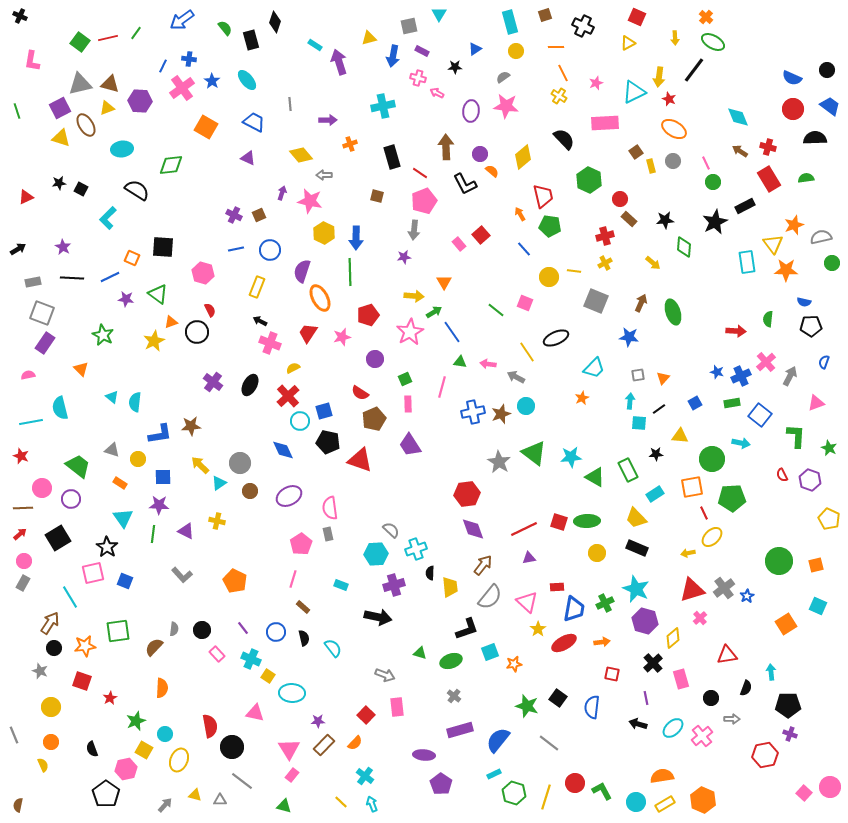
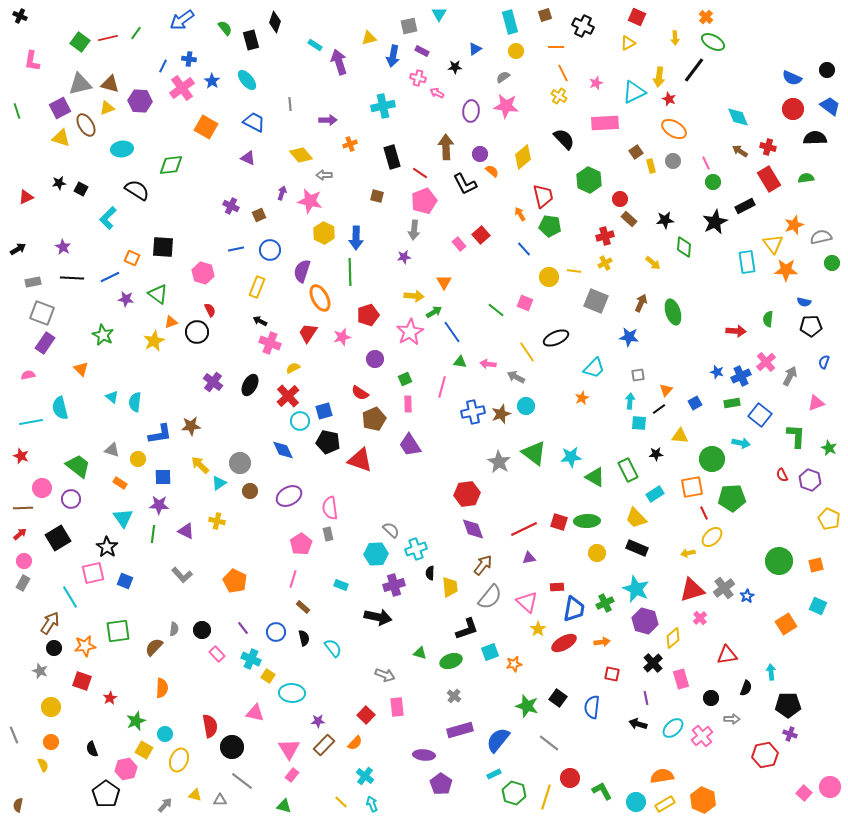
purple cross at (234, 215): moved 3 px left, 9 px up
orange triangle at (663, 378): moved 3 px right, 12 px down
red circle at (575, 783): moved 5 px left, 5 px up
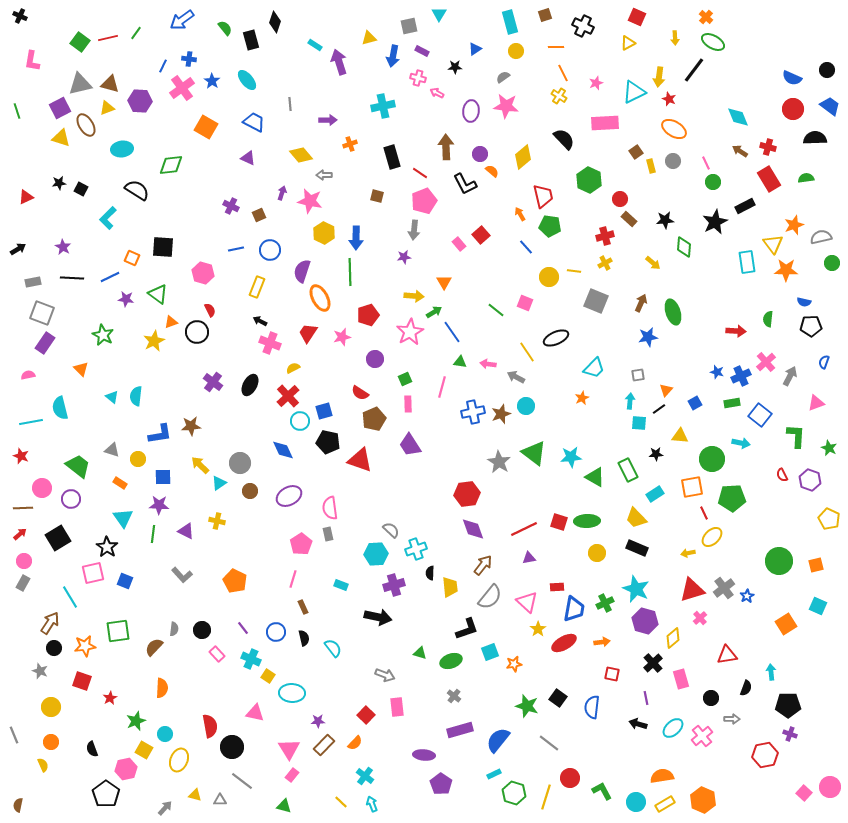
blue line at (524, 249): moved 2 px right, 2 px up
blue star at (629, 337): moved 19 px right; rotated 18 degrees counterclockwise
cyan semicircle at (135, 402): moved 1 px right, 6 px up
brown rectangle at (303, 607): rotated 24 degrees clockwise
gray arrow at (165, 805): moved 3 px down
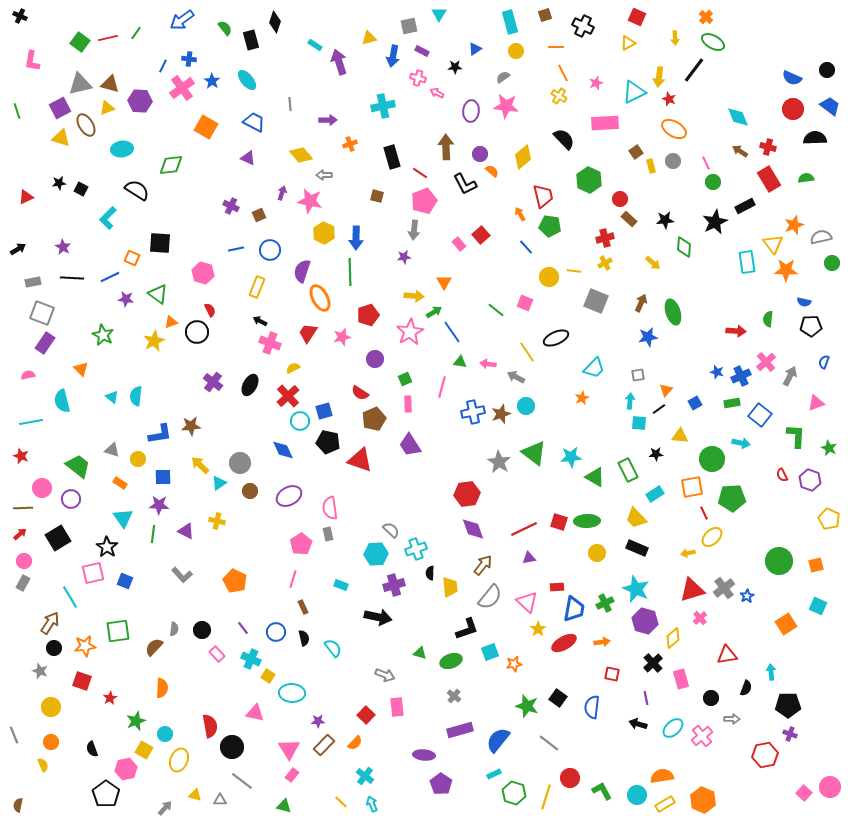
red cross at (605, 236): moved 2 px down
black square at (163, 247): moved 3 px left, 4 px up
cyan semicircle at (60, 408): moved 2 px right, 7 px up
cyan circle at (636, 802): moved 1 px right, 7 px up
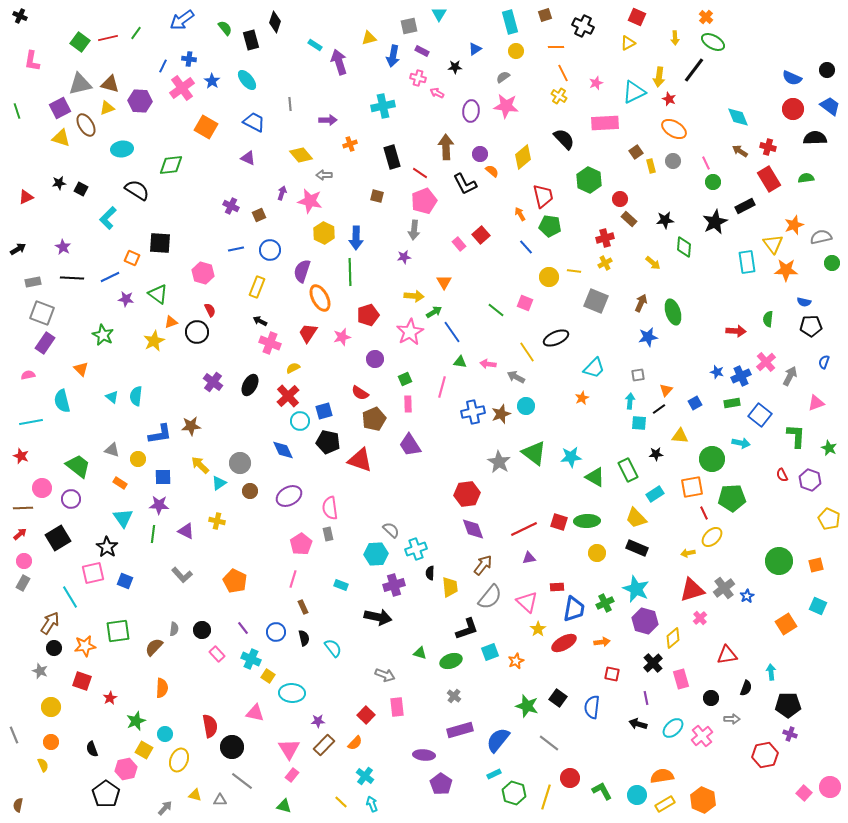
orange star at (514, 664): moved 2 px right, 3 px up; rotated 14 degrees counterclockwise
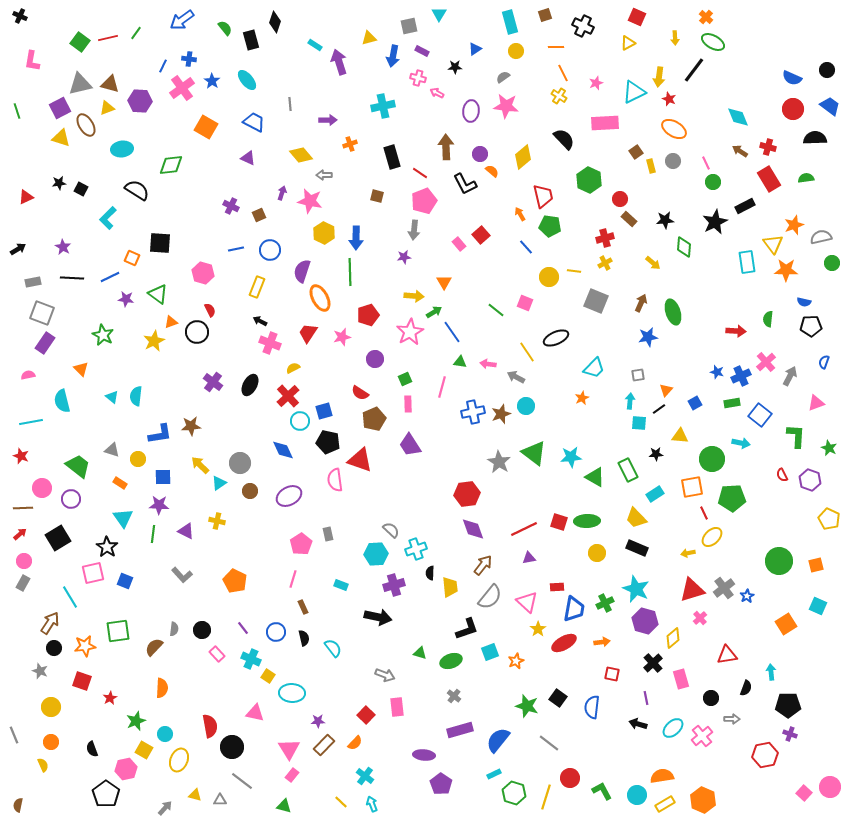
pink semicircle at (330, 508): moved 5 px right, 28 px up
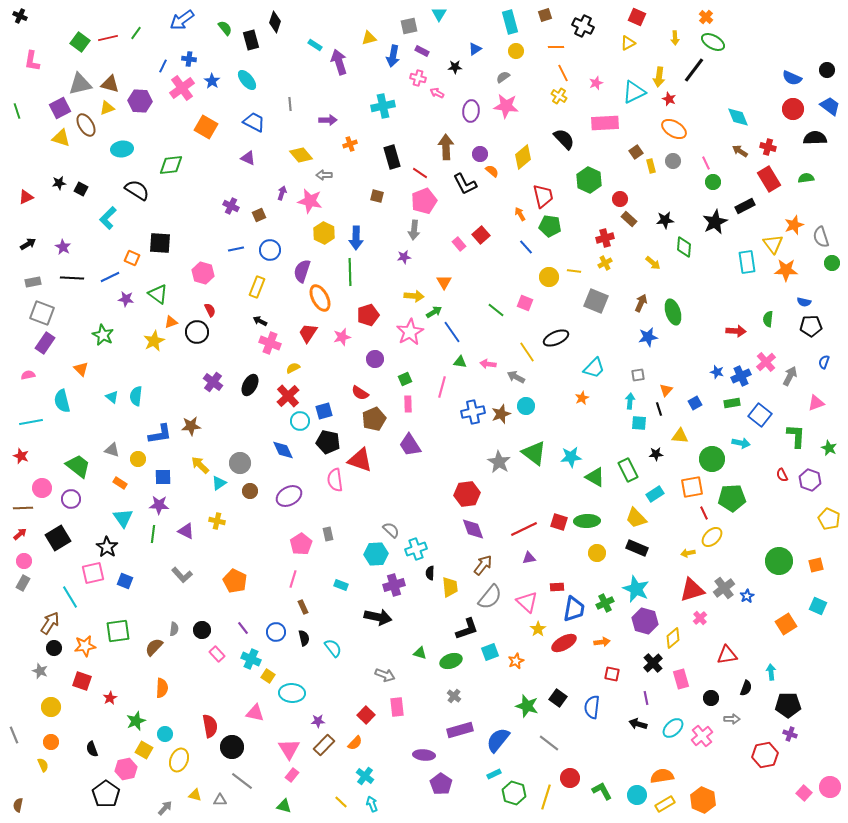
gray semicircle at (821, 237): rotated 95 degrees counterclockwise
black arrow at (18, 249): moved 10 px right, 5 px up
black line at (659, 409): rotated 72 degrees counterclockwise
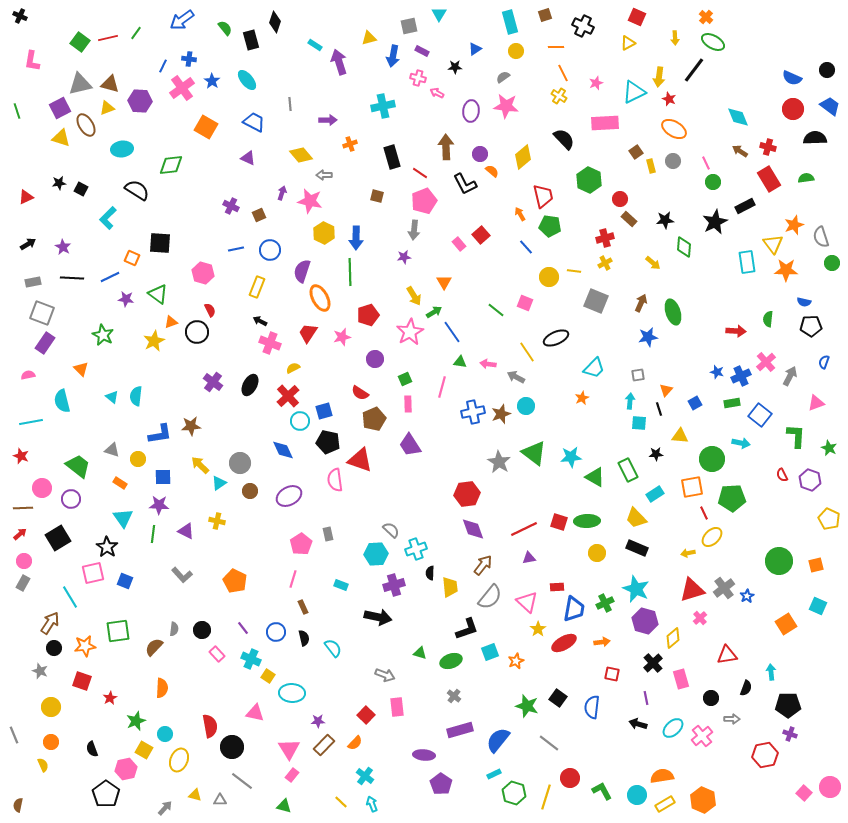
yellow arrow at (414, 296): rotated 54 degrees clockwise
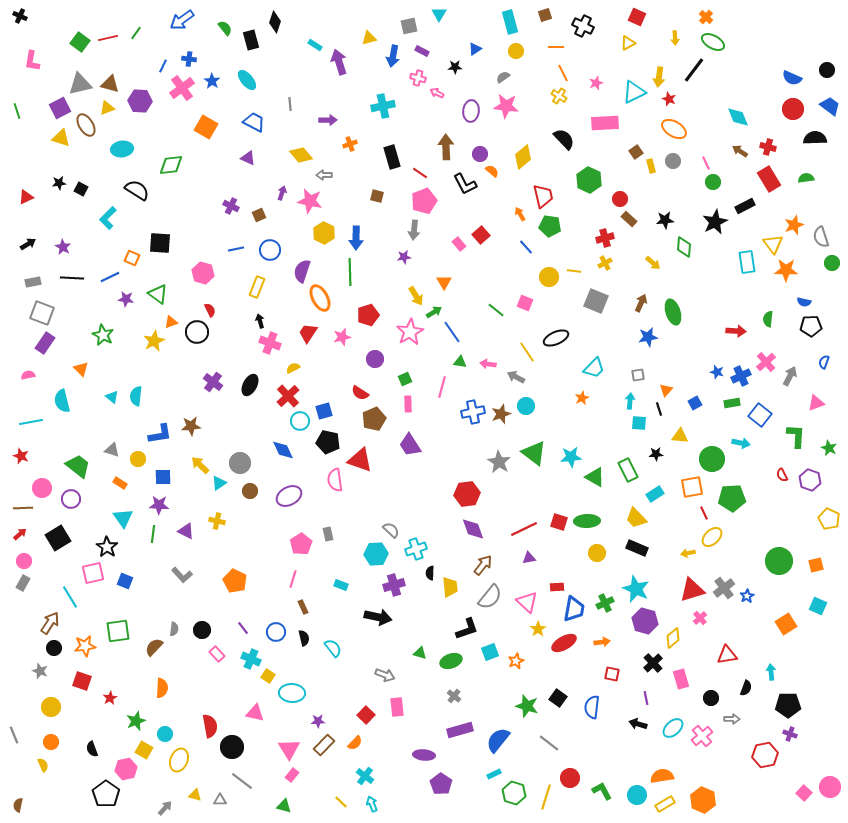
yellow arrow at (414, 296): moved 2 px right
black arrow at (260, 321): rotated 48 degrees clockwise
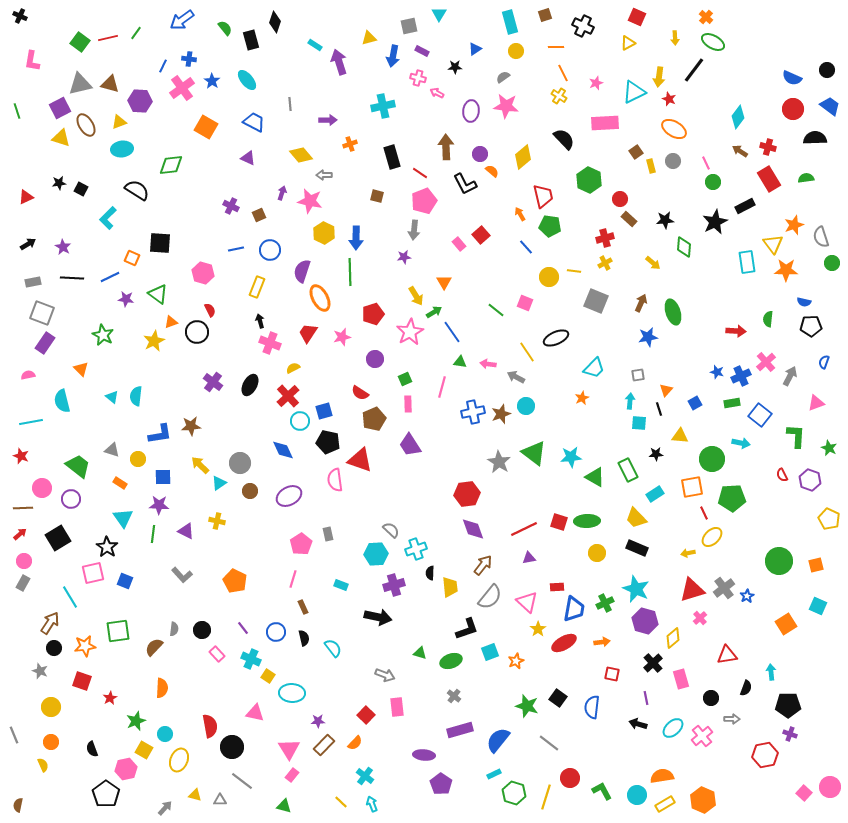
yellow triangle at (107, 108): moved 12 px right, 14 px down
cyan diamond at (738, 117): rotated 60 degrees clockwise
red pentagon at (368, 315): moved 5 px right, 1 px up
